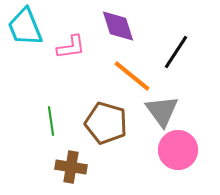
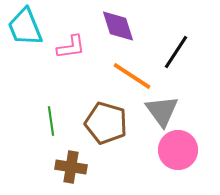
orange line: rotated 6 degrees counterclockwise
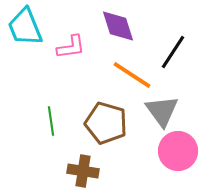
black line: moved 3 px left
orange line: moved 1 px up
pink circle: moved 1 px down
brown cross: moved 12 px right, 4 px down
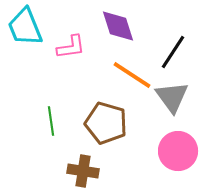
gray triangle: moved 10 px right, 14 px up
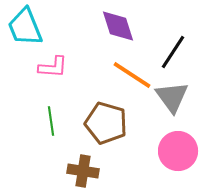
pink L-shape: moved 18 px left, 20 px down; rotated 12 degrees clockwise
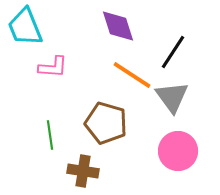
green line: moved 1 px left, 14 px down
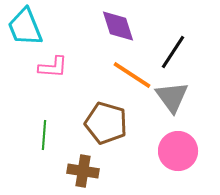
green line: moved 6 px left; rotated 12 degrees clockwise
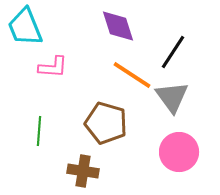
green line: moved 5 px left, 4 px up
pink circle: moved 1 px right, 1 px down
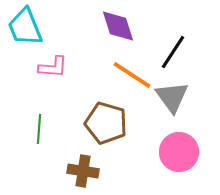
green line: moved 2 px up
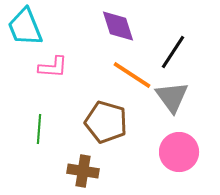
brown pentagon: moved 1 px up
